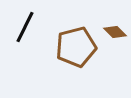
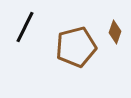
brown diamond: rotated 65 degrees clockwise
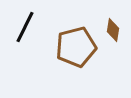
brown diamond: moved 2 px left, 2 px up; rotated 10 degrees counterclockwise
